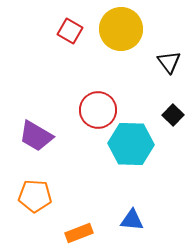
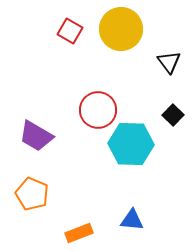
orange pentagon: moved 3 px left, 2 px up; rotated 20 degrees clockwise
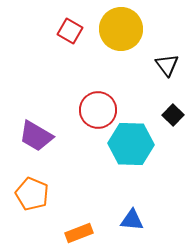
black triangle: moved 2 px left, 3 px down
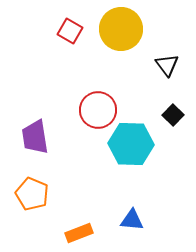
purple trapezoid: moved 1 px left, 1 px down; rotated 51 degrees clockwise
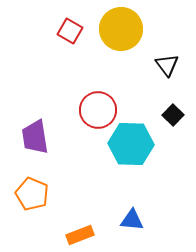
orange rectangle: moved 1 px right, 2 px down
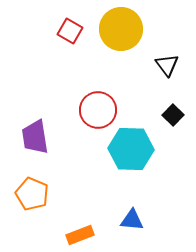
cyan hexagon: moved 5 px down
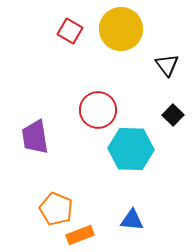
orange pentagon: moved 24 px right, 15 px down
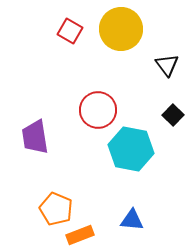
cyan hexagon: rotated 9 degrees clockwise
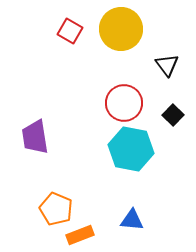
red circle: moved 26 px right, 7 px up
